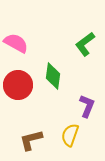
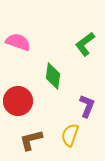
pink semicircle: moved 2 px right, 1 px up; rotated 10 degrees counterclockwise
red circle: moved 16 px down
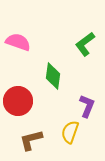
yellow semicircle: moved 3 px up
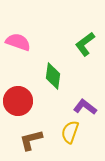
purple L-shape: moved 2 px left, 1 px down; rotated 75 degrees counterclockwise
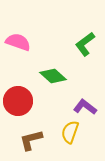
green diamond: rotated 56 degrees counterclockwise
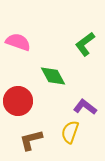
green diamond: rotated 20 degrees clockwise
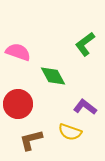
pink semicircle: moved 10 px down
red circle: moved 3 px down
yellow semicircle: rotated 90 degrees counterclockwise
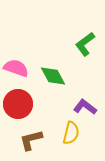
pink semicircle: moved 2 px left, 16 px down
yellow semicircle: moved 1 px right, 1 px down; rotated 95 degrees counterclockwise
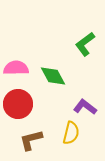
pink semicircle: rotated 20 degrees counterclockwise
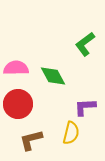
purple L-shape: rotated 40 degrees counterclockwise
